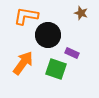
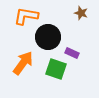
black circle: moved 2 px down
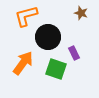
orange L-shape: rotated 25 degrees counterclockwise
purple rectangle: moved 2 px right; rotated 40 degrees clockwise
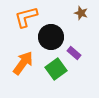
orange L-shape: moved 1 px down
black circle: moved 3 px right
purple rectangle: rotated 24 degrees counterclockwise
green square: rotated 35 degrees clockwise
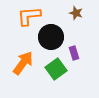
brown star: moved 5 px left
orange L-shape: moved 3 px right, 1 px up; rotated 10 degrees clockwise
purple rectangle: rotated 32 degrees clockwise
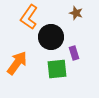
orange L-shape: moved 1 px down; rotated 50 degrees counterclockwise
orange arrow: moved 6 px left
green square: moved 1 px right; rotated 30 degrees clockwise
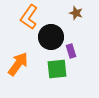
purple rectangle: moved 3 px left, 2 px up
orange arrow: moved 1 px right, 1 px down
